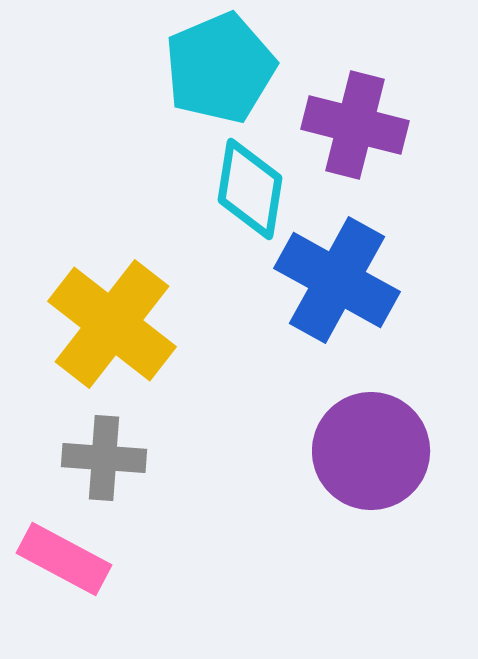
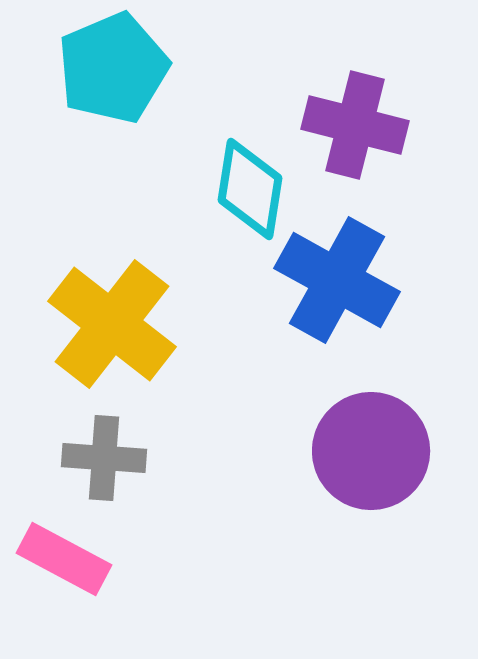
cyan pentagon: moved 107 px left
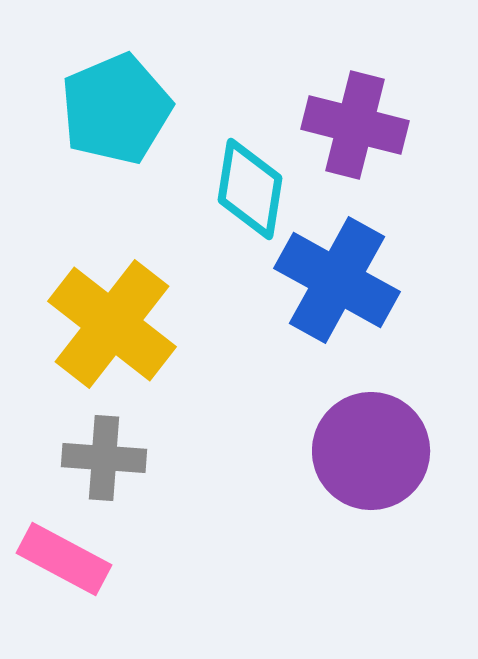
cyan pentagon: moved 3 px right, 41 px down
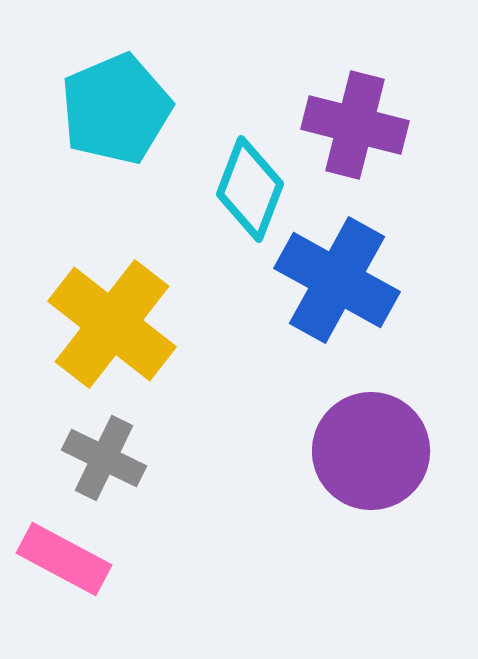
cyan diamond: rotated 12 degrees clockwise
gray cross: rotated 22 degrees clockwise
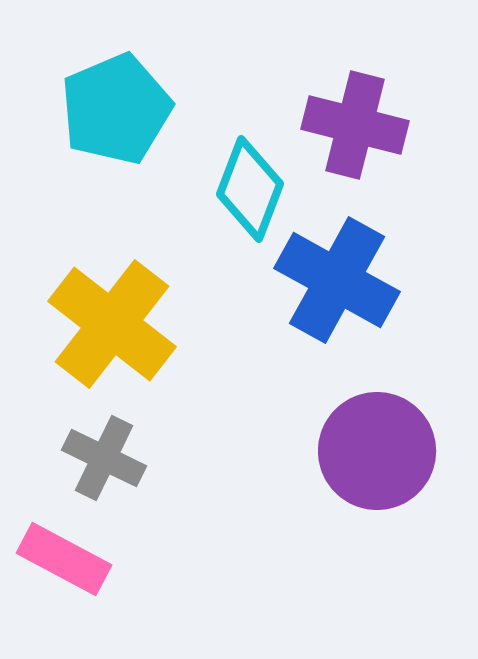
purple circle: moved 6 px right
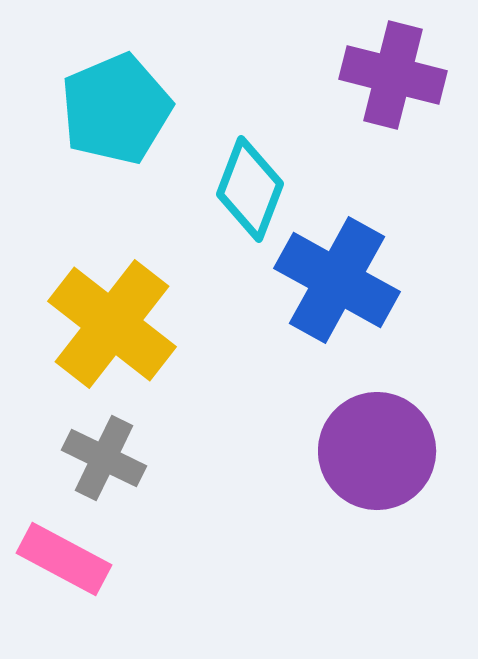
purple cross: moved 38 px right, 50 px up
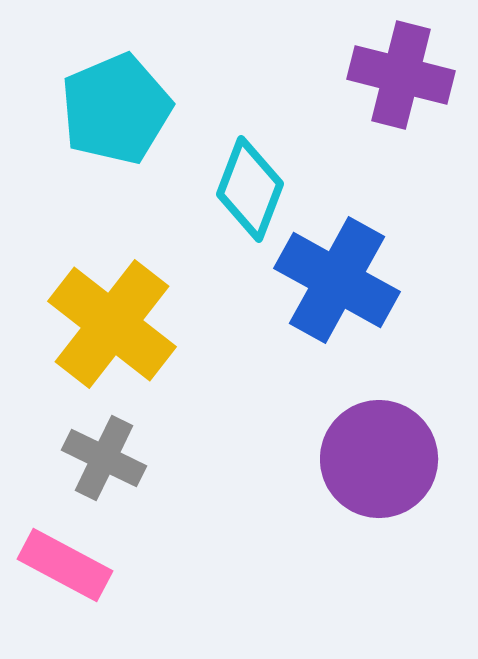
purple cross: moved 8 px right
purple circle: moved 2 px right, 8 px down
pink rectangle: moved 1 px right, 6 px down
